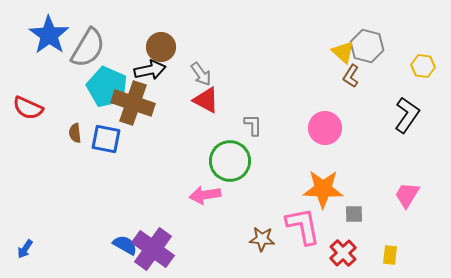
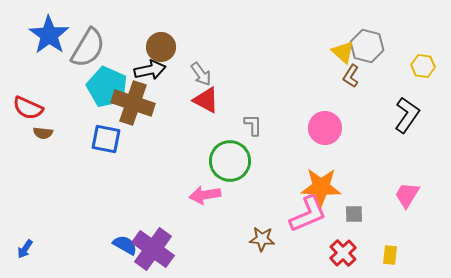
brown semicircle: moved 32 px left; rotated 78 degrees counterclockwise
orange star: moved 2 px left, 2 px up
pink L-shape: moved 5 px right, 12 px up; rotated 78 degrees clockwise
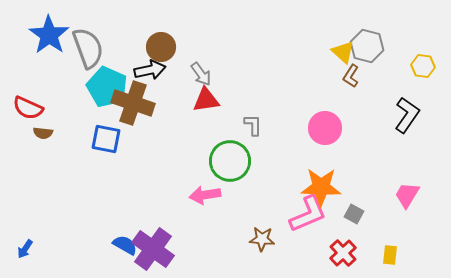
gray semicircle: rotated 51 degrees counterclockwise
red triangle: rotated 36 degrees counterclockwise
gray square: rotated 30 degrees clockwise
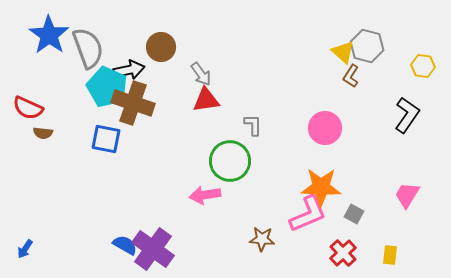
black arrow: moved 21 px left
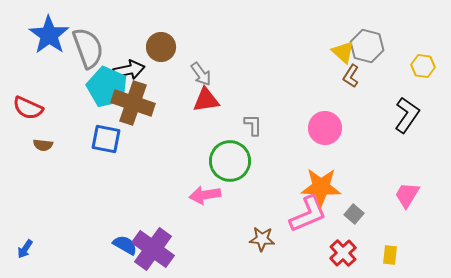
brown semicircle: moved 12 px down
gray square: rotated 12 degrees clockwise
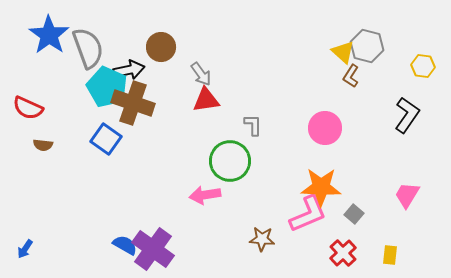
blue square: rotated 24 degrees clockwise
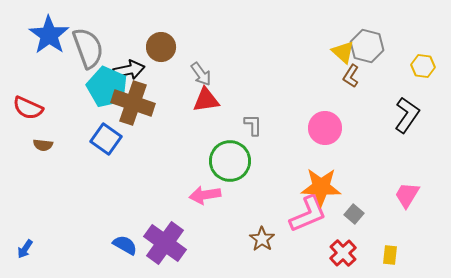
brown star: rotated 30 degrees clockwise
purple cross: moved 12 px right, 6 px up
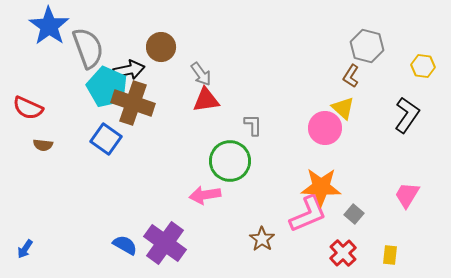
blue star: moved 9 px up
yellow triangle: moved 56 px down
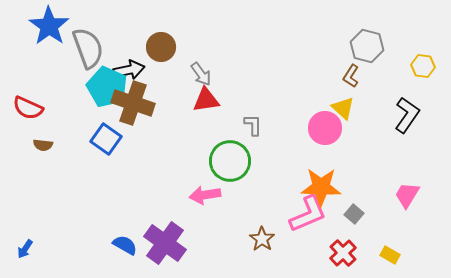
yellow rectangle: rotated 66 degrees counterclockwise
